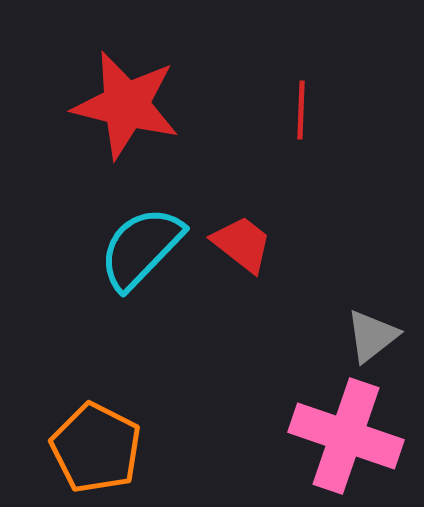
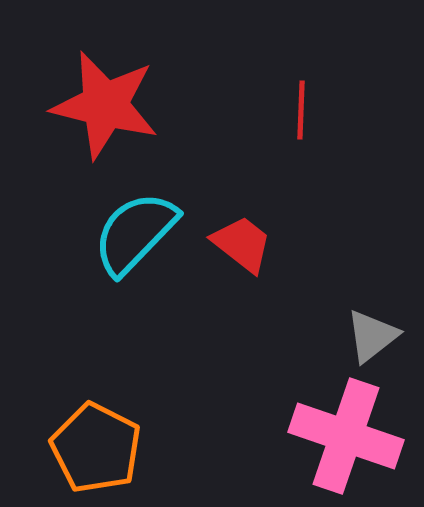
red star: moved 21 px left
cyan semicircle: moved 6 px left, 15 px up
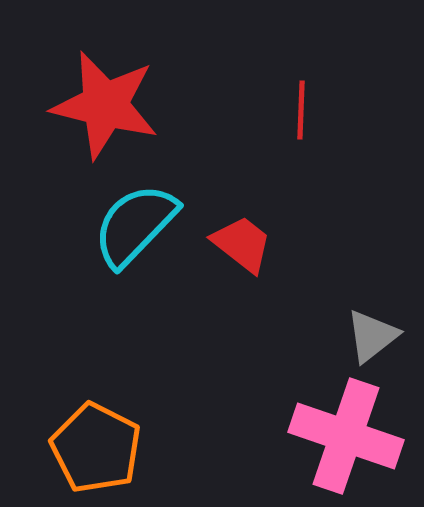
cyan semicircle: moved 8 px up
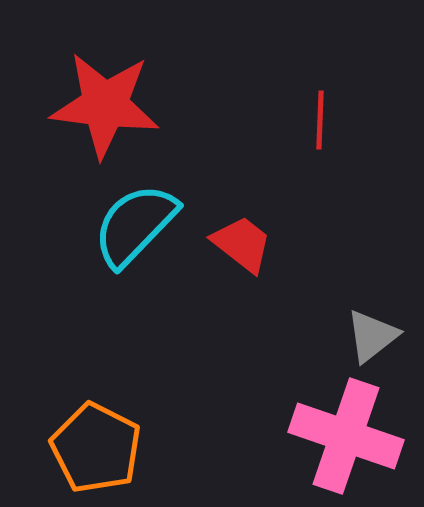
red star: rotated 7 degrees counterclockwise
red line: moved 19 px right, 10 px down
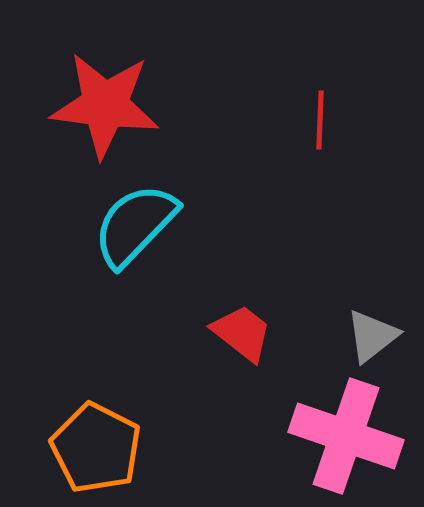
red trapezoid: moved 89 px down
